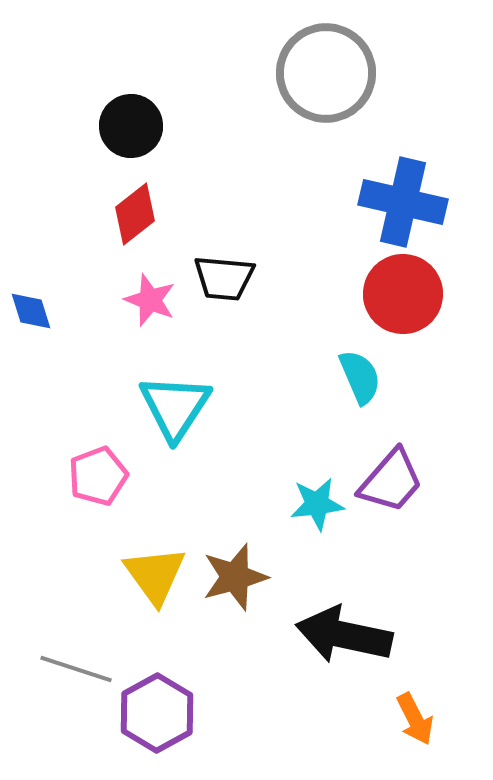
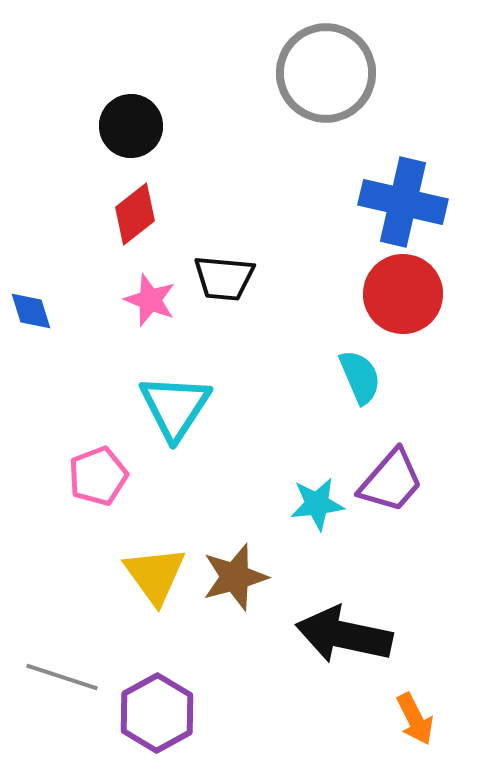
gray line: moved 14 px left, 8 px down
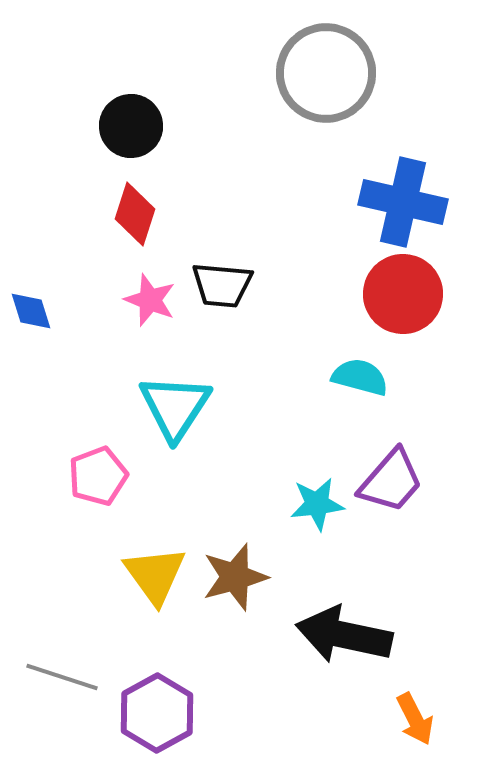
red diamond: rotated 34 degrees counterclockwise
black trapezoid: moved 2 px left, 7 px down
cyan semicircle: rotated 52 degrees counterclockwise
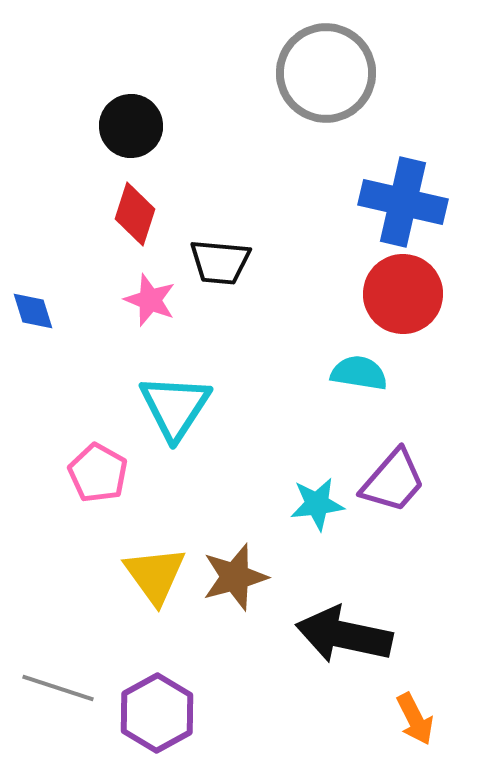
black trapezoid: moved 2 px left, 23 px up
blue diamond: moved 2 px right
cyan semicircle: moved 1 px left, 4 px up; rotated 6 degrees counterclockwise
pink pentagon: moved 3 px up; rotated 22 degrees counterclockwise
purple trapezoid: moved 2 px right
gray line: moved 4 px left, 11 px down
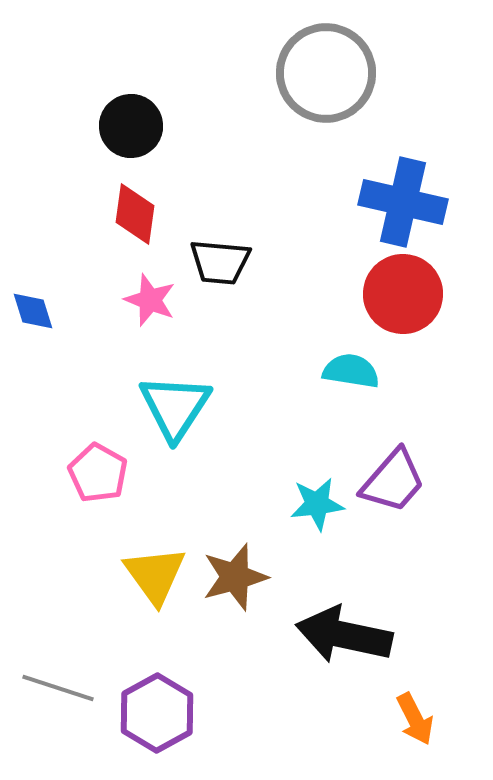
red diamond: rotated 10 degrees counterclockwise
cyan semicircle: moved 8 px left, 2 px up
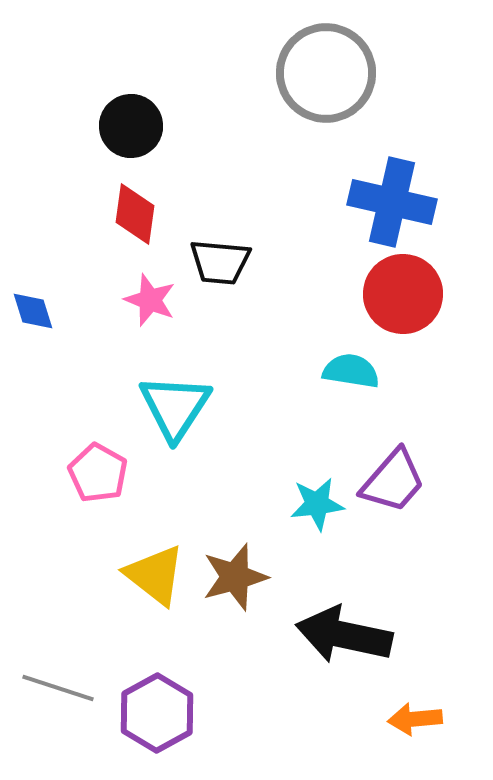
blue cross: moved 11 px left
yellow triangle: rotated 16 degrees counterclockwise
orange arrow: rotated 112 degrees clockwise
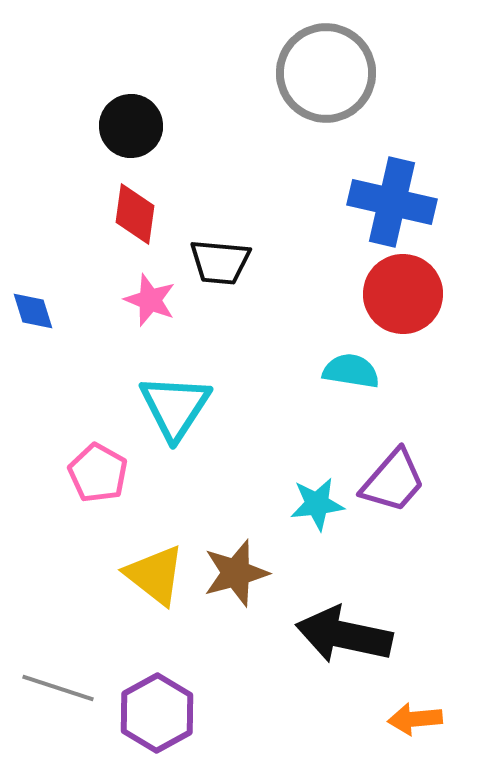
brown star: moved 1 px right, 4 px up
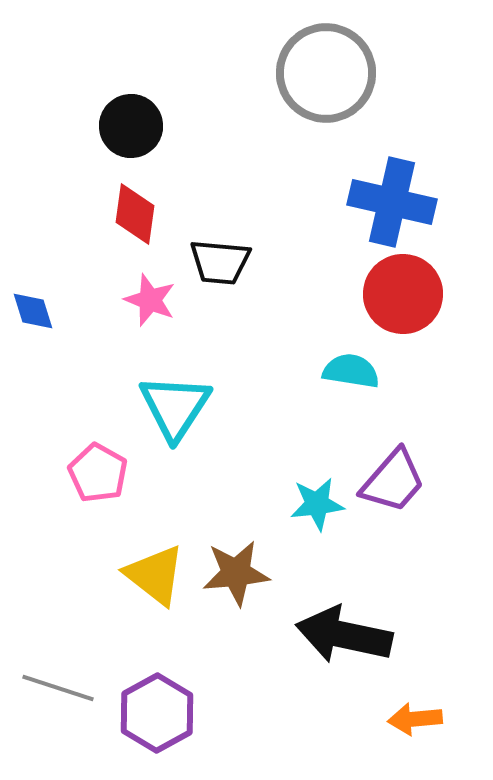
brown star: rotated 10 degrees clockwise
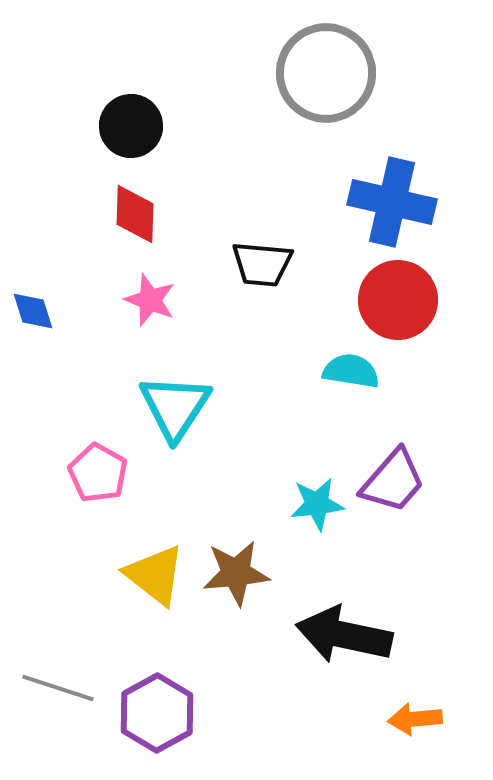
red diamond: rotated 6 degrees counterclockwise
black trapezoid: moved 42 px right, 2 px down
red circle: moved 5 px left, 6 px down
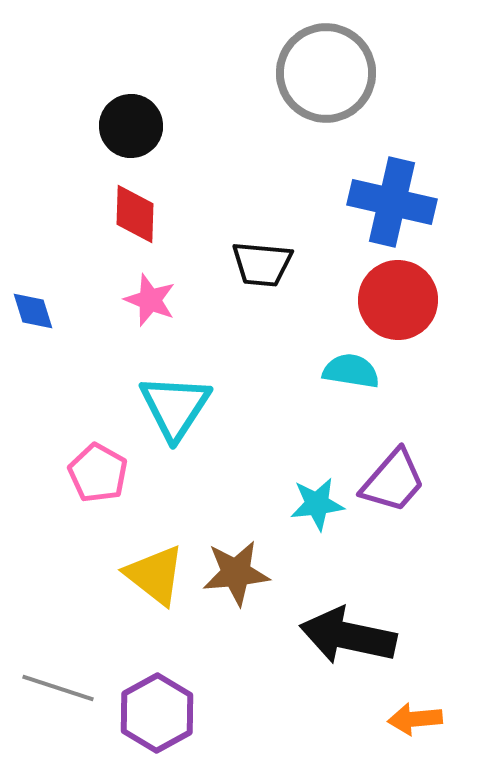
black arrow: moved 4 px right, 1 px down
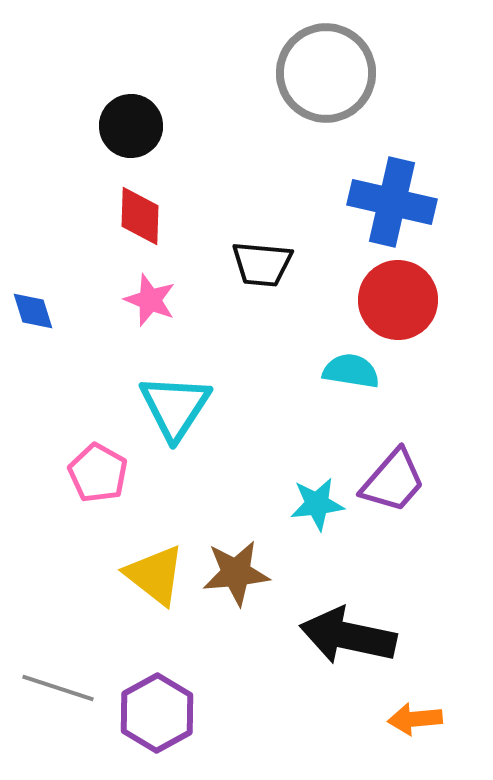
red diamond: moved 5 px right, 2 px down
